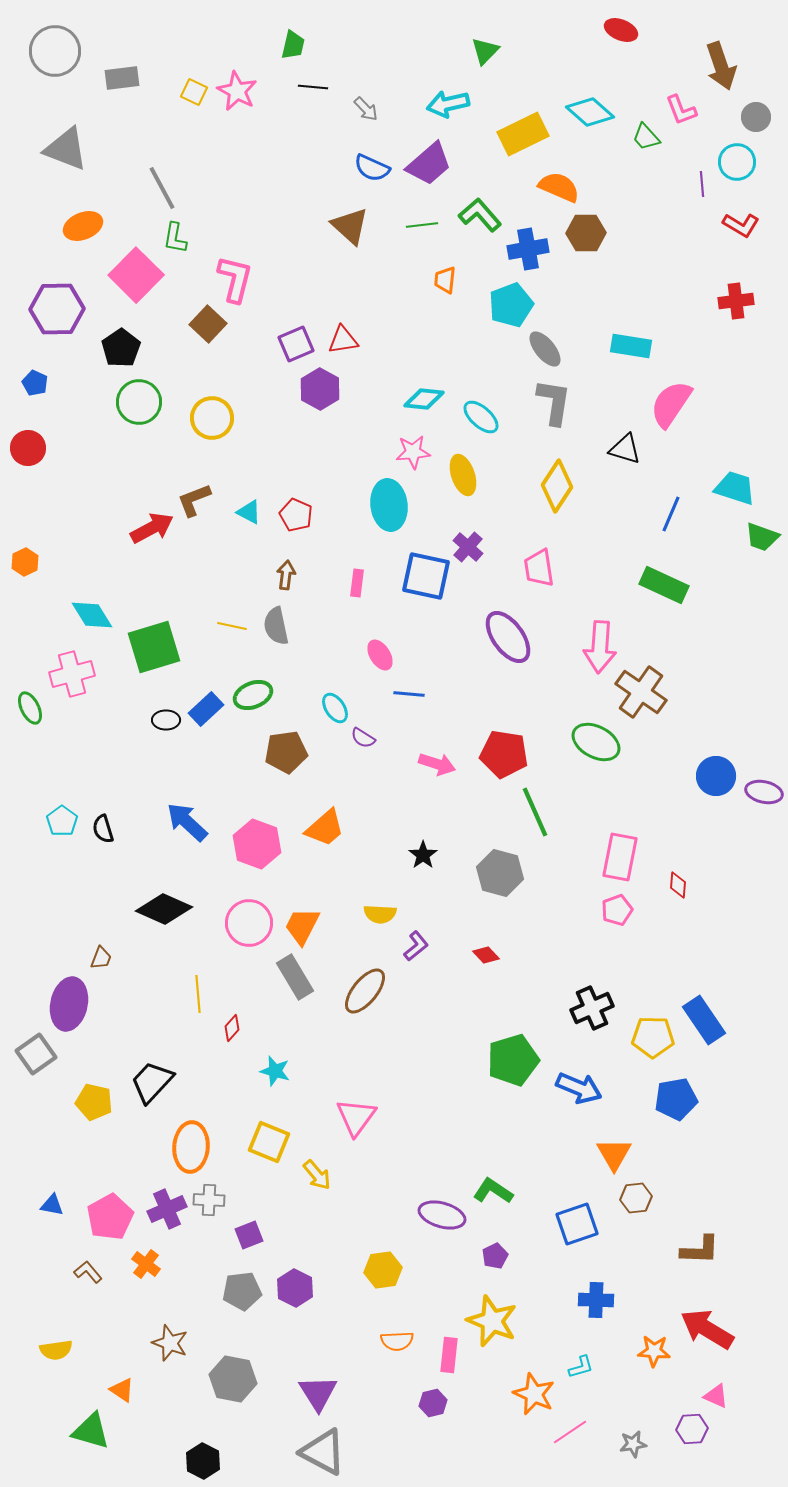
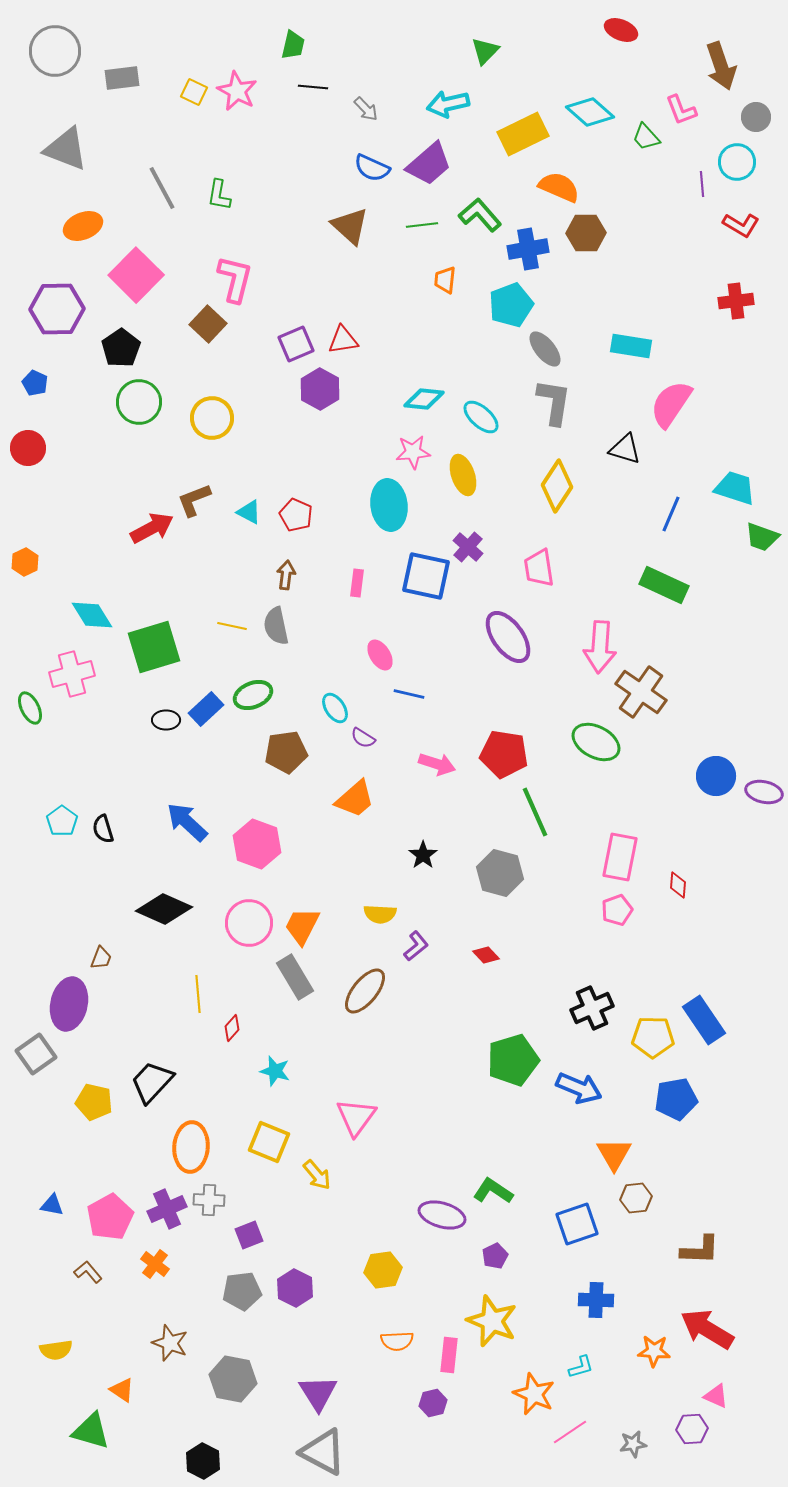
green L-shape at (175, 238): moved 44 px right, 43 px up
blue line at (409, 694): rotated 8 degrees clockwise
orange trapezoid at (325, 828): moved 30 px right, 29 px up
orange cross at (146, 1264): moved 9 px right
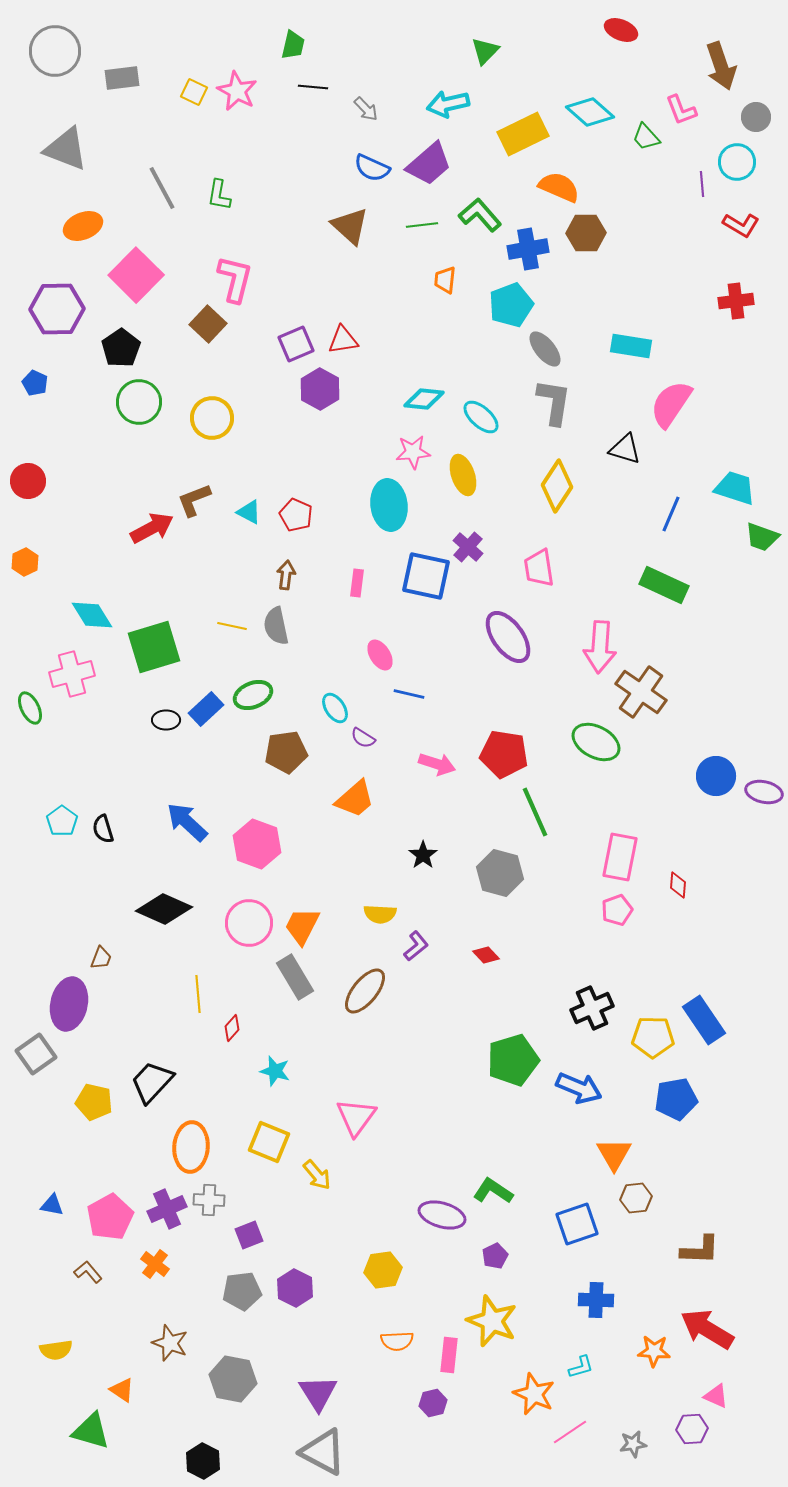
red circle at (28, 448): moved 33 px down
